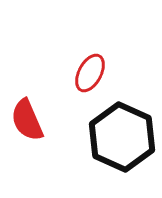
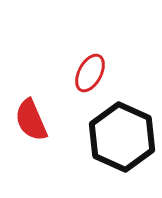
red semicircle: moved 4 px right
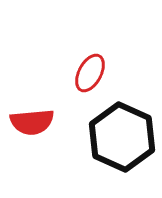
red semicircle: moved 1 px right, 2 px down; rotated 72 degrees counterclockwise
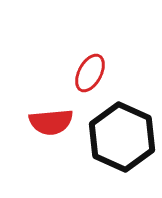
red semicircle: moved 19 px right
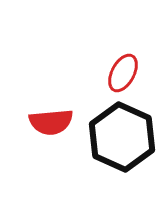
red ellipse: moved 33 px right
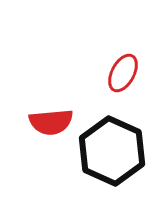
black hexagon: moved 10 px left, 14 px down
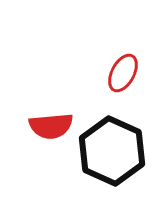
red semicircle: moved 4 px down
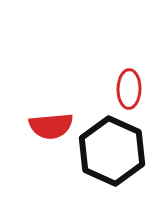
red ellipse: moved 6 px right, 16 px down; rotated 27 degrees counterclockwise
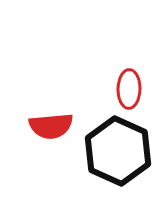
black hexagon: moved 6 px right
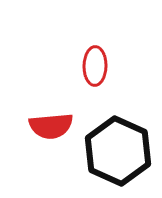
red ellipse: moved 34 px left, 23 px up
